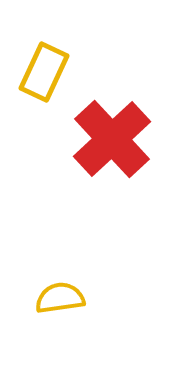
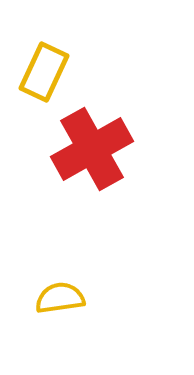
red cross: moved 20 px left, 10 px down; rotated 14 degrees clockwise
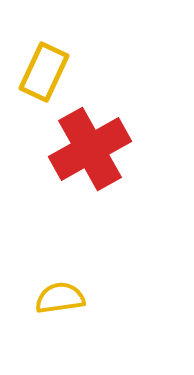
red cross: moved 2 px left
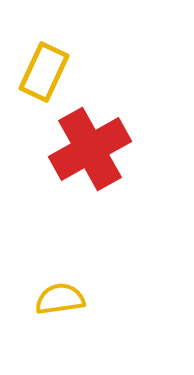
yellow semicircle: moved 1 px down
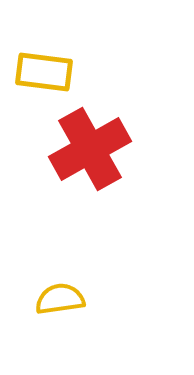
yellow rectangle: rotated 72 degrees clockwise
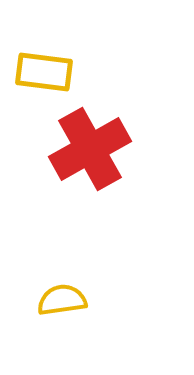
yellow semicircle: moved 2 px right, 1 px down
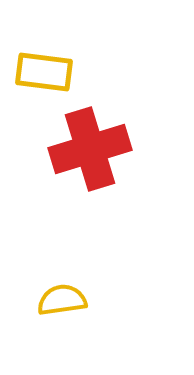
red cross: rotated 12 degrees clockwise
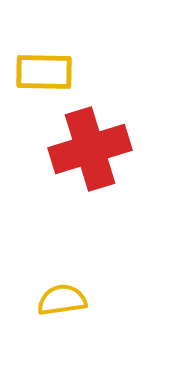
yellow rectangle: rotated 6 degrees counterclockwise
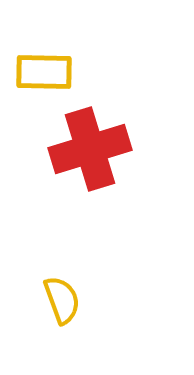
yellow semicircle: rotated 78 degrees clockwise
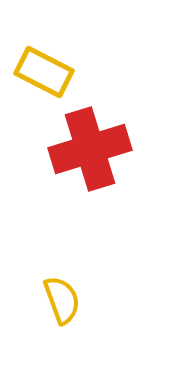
yellow rectangle: rotated 26 degrees clockwise
